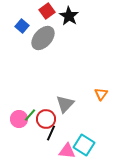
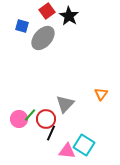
blue square: rotated 24 degrees counterclockwise
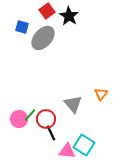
blue square: moved 1 px down
gray triangle: moved 8 px right; rotated 24 degrees counterclockwise
black line: rotated 49 degrees counterclockwise
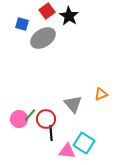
blue square: moved 3 px up
gray ellipse: rotated 15 degrees clockwise
orange triangle: rotated 32 degrees clockwise
black line: rotated 21 degrees clockwise
cyan square: moved 2 px up
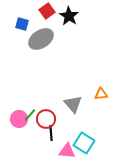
gray ellipse: moved 2 px left, 1 px down
orange triangle: rotated 16 degrees clockwise
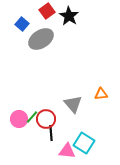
blue square: rotated 24 degrees clockwise
green line: moved 2 px right, 2 px down
